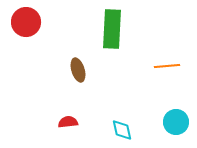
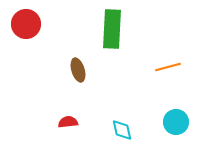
red circle: moved 2 px down
orange line: moved 1 px right, 1 px down; rotated 10 degrees counterclockwise
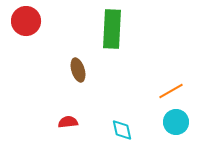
red circle: moved 3 px up
orange line: moved 3 px right, 24 px down; rotated 15 degrees counterclockwise
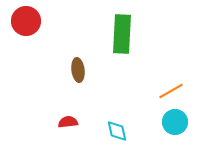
green rectangle: moved 10 px right, 5 px down
brown ellipse: rotated 10 degrees clockwise
cyan circle: moved 1 px left
cyan diamond: moved 5 px left, 1 px down
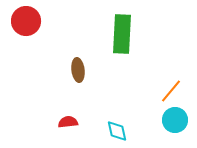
orange line: rotated 20 degrees counterclockwise
cyan circle: moved 2 px up
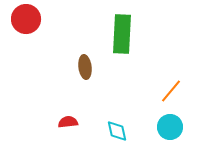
red circle: moved 2 px up
brown ellipse: moved 7 px right, 3 px up
cyan circle: moved 5 px left, 7 px down
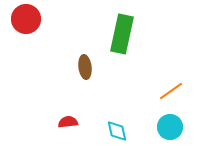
green rectangle: rotated 9 degrees clockwise
orange line: rotated 15 degrees clockwise
